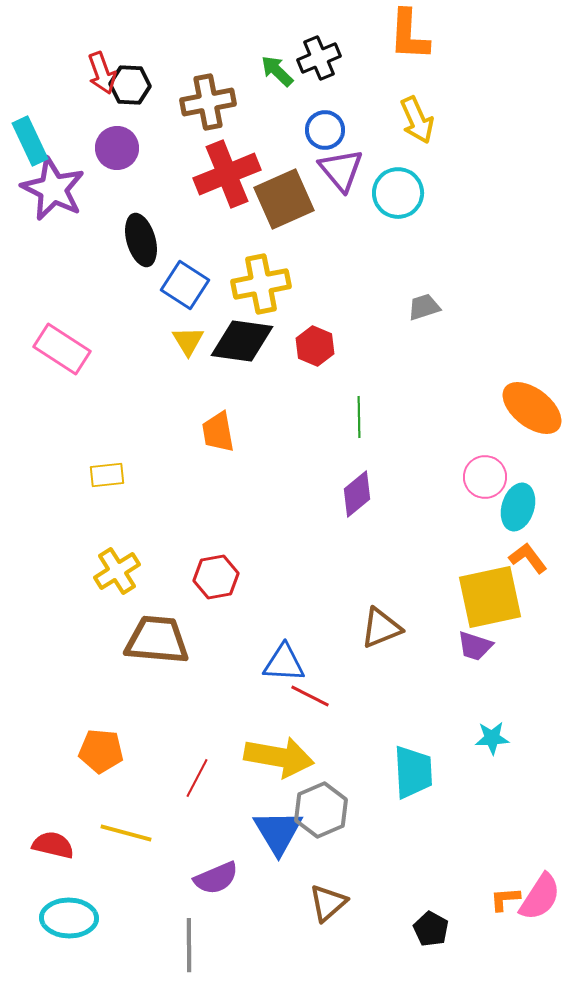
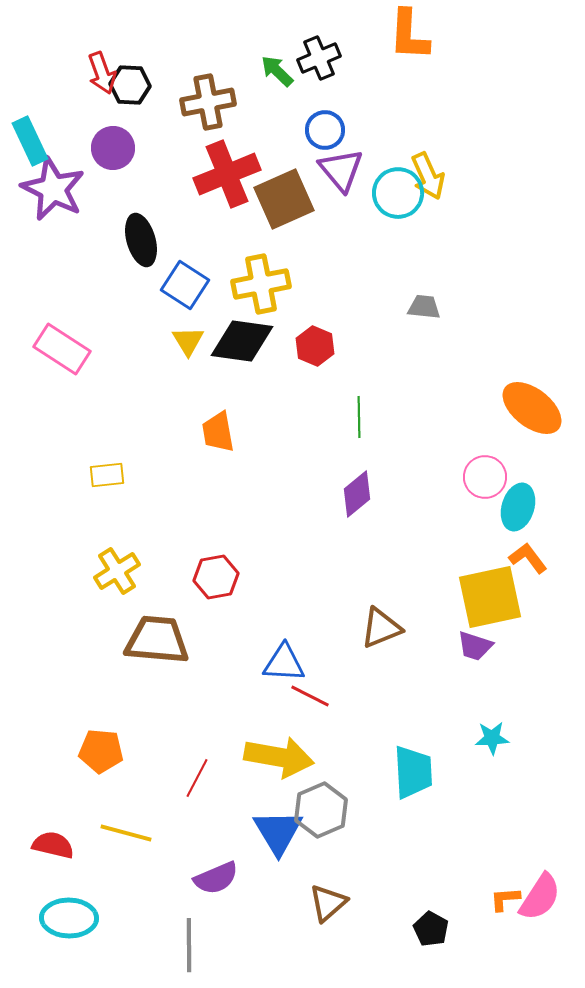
yellow arrow at (417, 120): moved 11 px right, 56 px down
purple circle at (117, 148): moved 4 px left
gray trapezoid at (424, 307): rotated 24 degrees clockwise
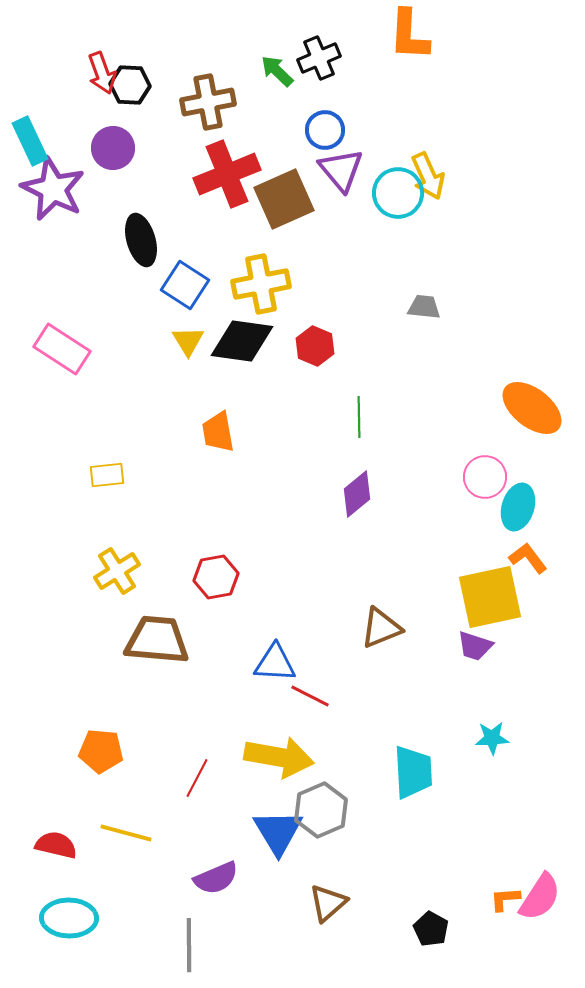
blue triangle at (284, 663): moved 9 px left
red semicircle at (53, 845): moved 3 px right
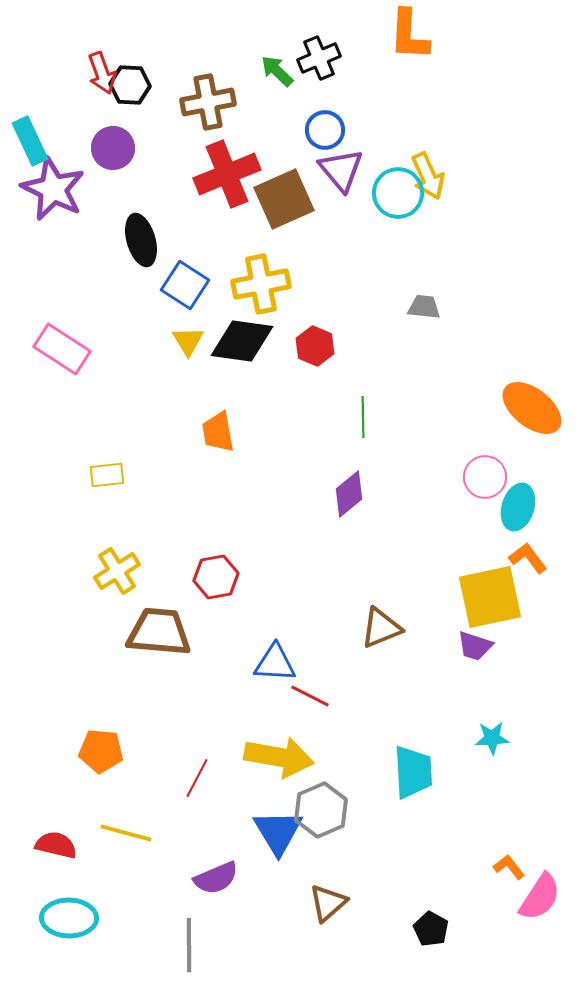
green line at (359, 417): moved 4 px right
purple diamond at (357, 494): moved 8 px left
brown trapezoid at (157, 640): moved 2 px right, 8 px up
orange L-shape at (505, 899): moved 4 px right, 32 px up; rotated 56 degrees clockwise
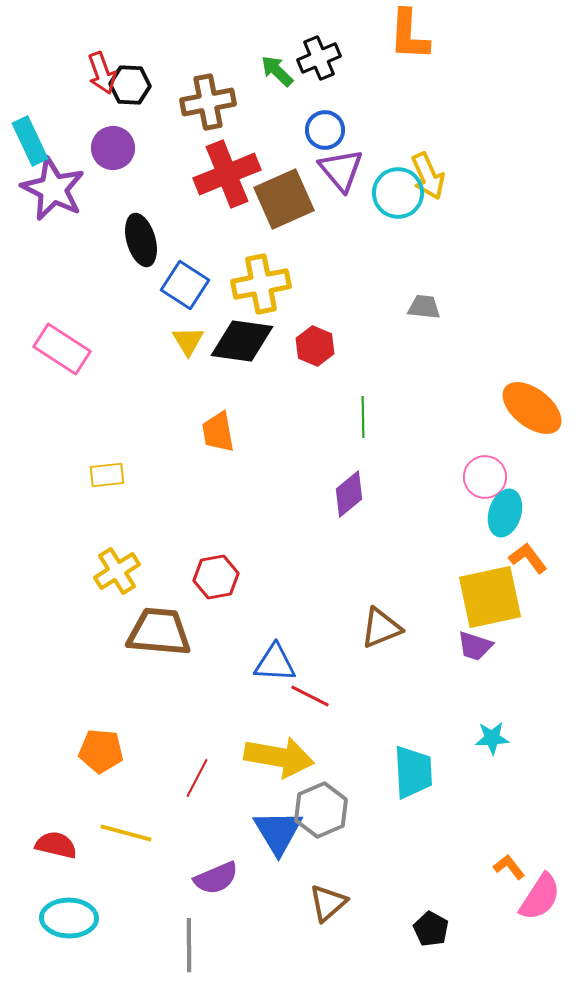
cyan ellipse at (518, 507): moved 13 px left, 6 px down
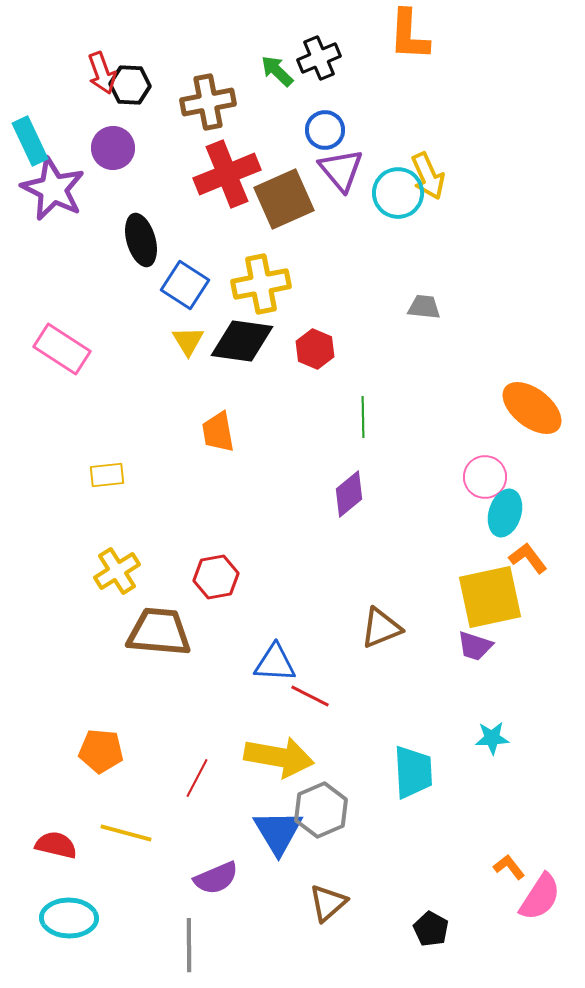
red hexagon at (315, 346): moved 3 px down
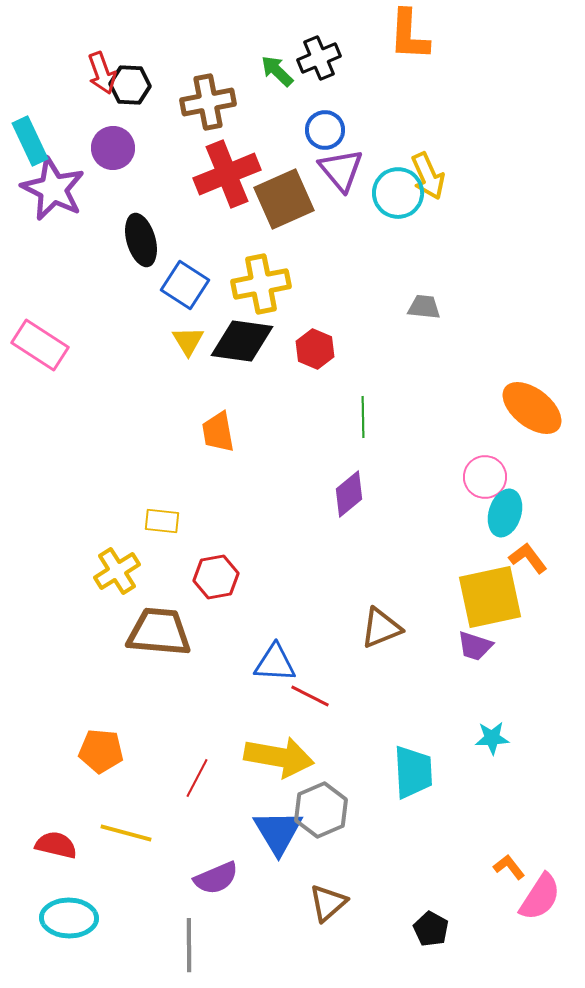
pink rectangle at (62, 349): moved 22 px left, 4 px up
yellow rectangle at (107, 475): moved 55 px right, 46 px down; rotated 12 degrees clockwise
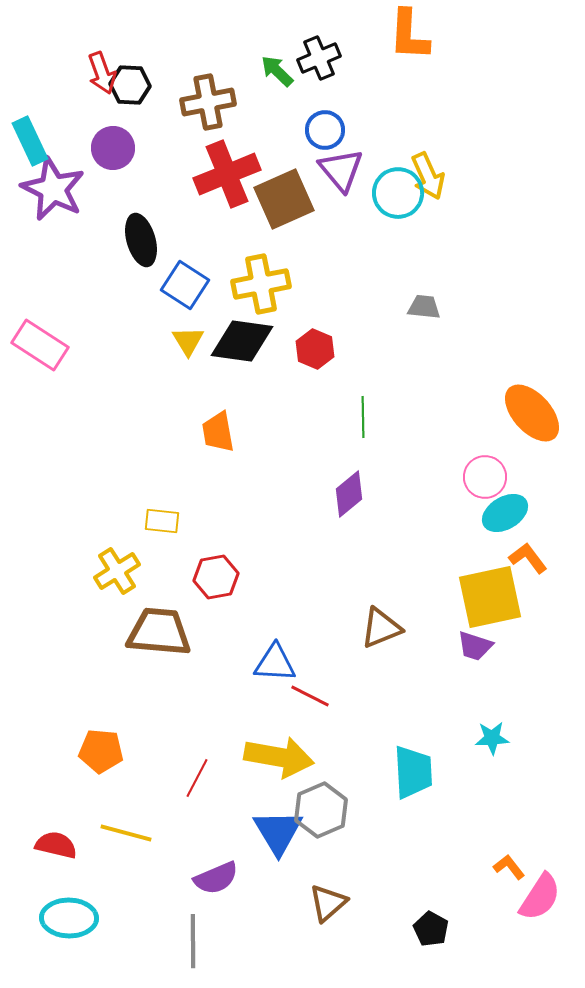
orange ellipse at (532, 408): moved 5 px down; rotated 10 degrees clockwise
cyan ellipse at (505, 513): rotated 42 degrees clockwise
gray line at (189, 945): moved 4 px right, 4 px up
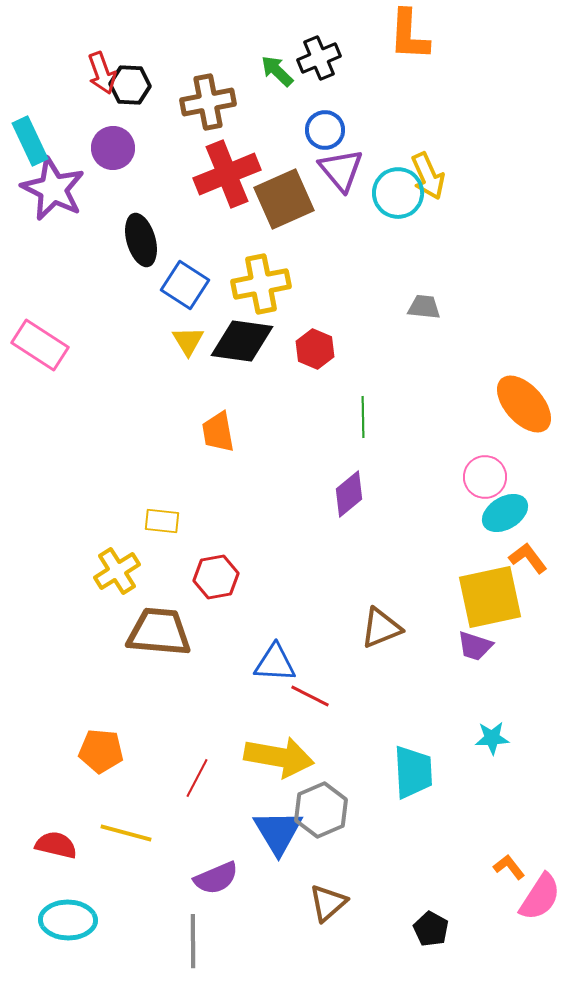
orange ellipse at (532, 413): moved 8 px left, 9 px up
cyan ellipse at (69, 918): moved 1 px left, 2 px down
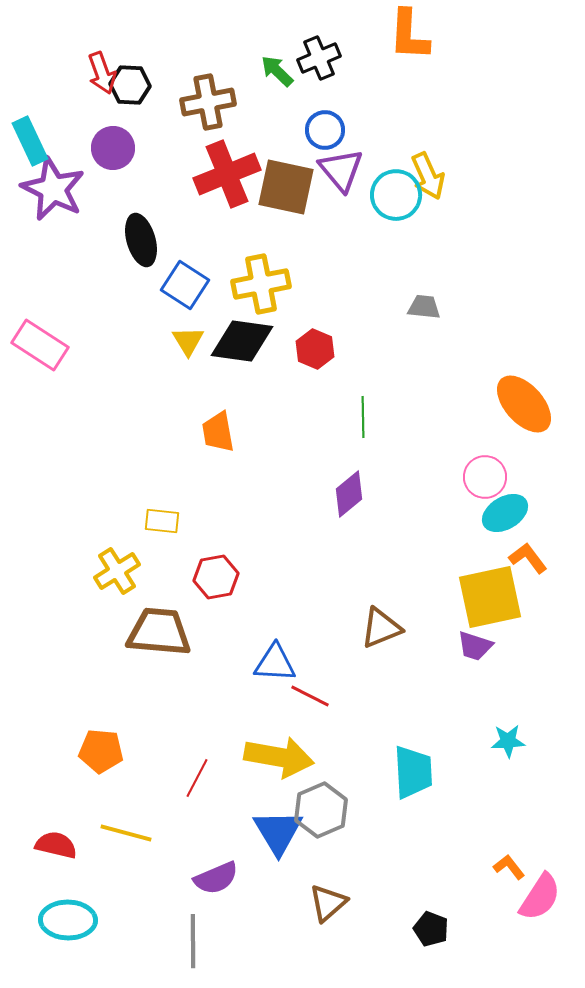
cyan circle at (398, 193): moved 2 px left, 2 px down
brown square at (284, 199): moved 2 px right, 12 px up; rotated 36 degrees clockwise
cyan star at (492, 738): moved 16 px right, 3 px down
black pentagon at (431, 929): rotated 8 degrees counterclockwise
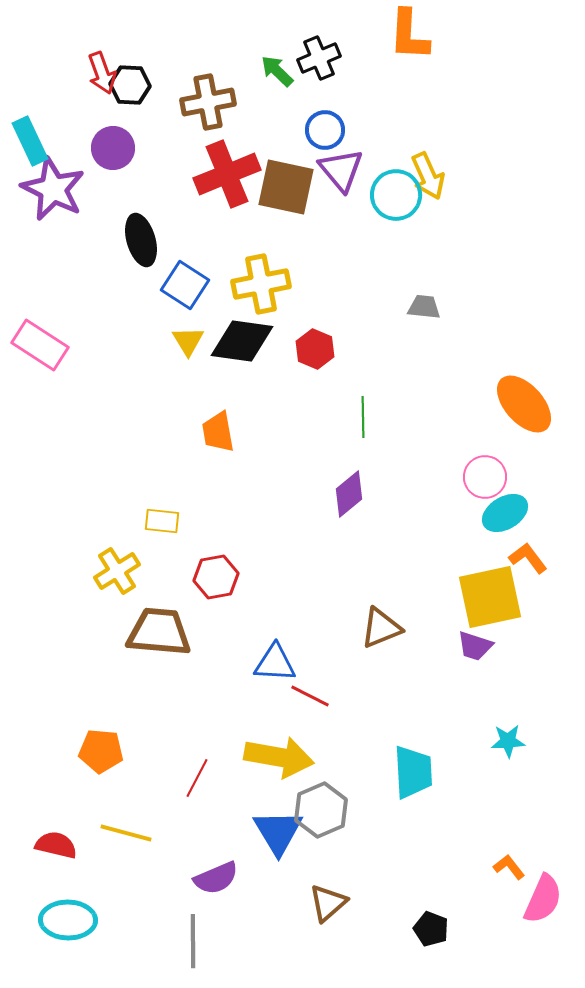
pink semicircle at (540, 897): moved 3 px right, 2 px down; rotated 9 degrees counterclockwise
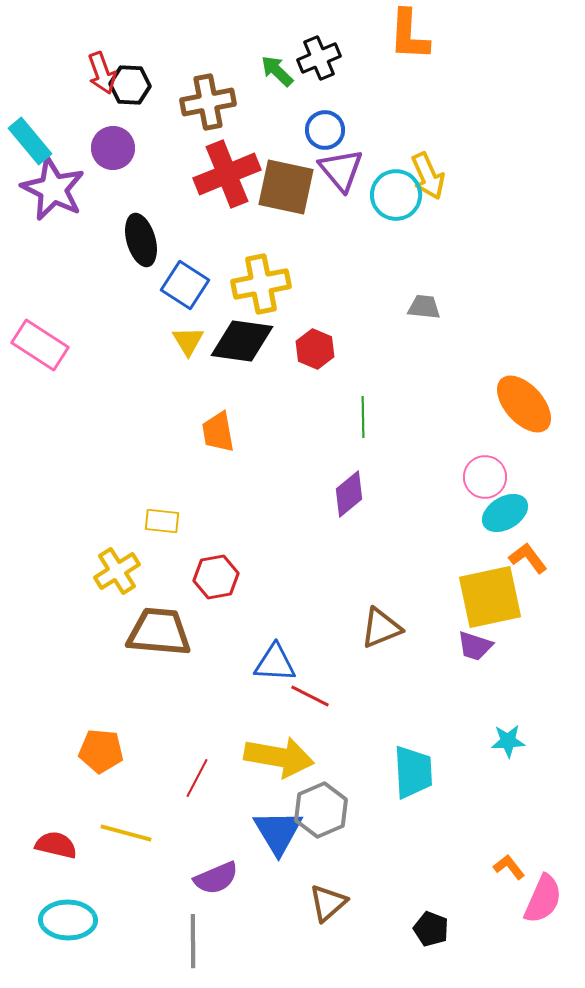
cyan rectangle at (30, 141): rotated 15 degrees counterclockwise
